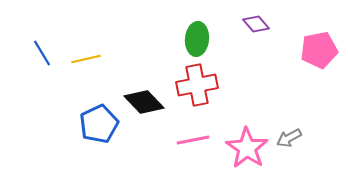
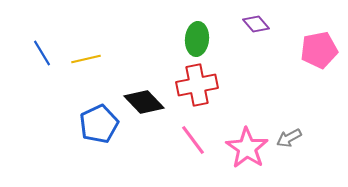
pink line: rotated 64 degrees clockwise
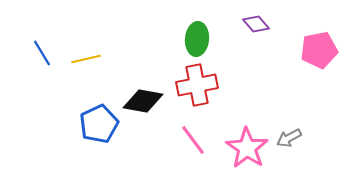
black diamond: moved 1 px left, 1 px up; rotated 36 degrees counterclockwise
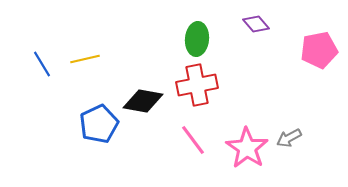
blue line: moved 11 px down
yellow line: moved 1 px left
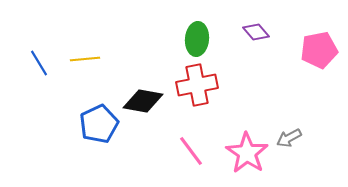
purple diamond: moved 8 px down
yellow line: rotated 8 degrees clockwise
blue line: moved 3 px left, 1 px up
pink line: moved 2 px left, 11 px down
pink star: moved 5 px down
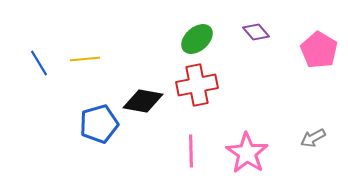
green ellipse: rotated 44 degrees clockwise
pink pentagon: rotated 30 degrees counterclockwise
blue pentagon: rotated 9 degrees clockwise
gray arrow: moved 24 px right
pink line: rotated 36 degrees clockwise
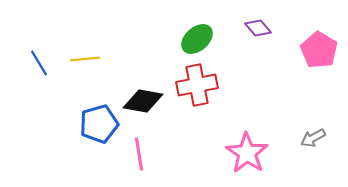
purple diamond: moved 2 px right, 4 px up
pink line: moved 52 px left, 3 px down; rotated 8 degrees counterclockwise
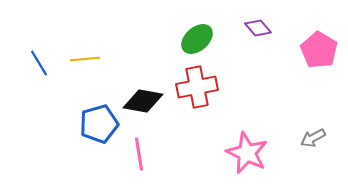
red cross: moved 2 px down
pink star: rotated 9 degrees counterclockwise
